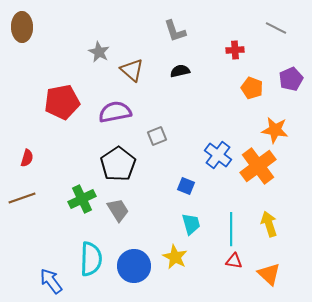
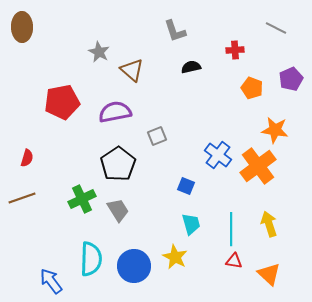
black semicircle: moved 11 px right, 4 px up
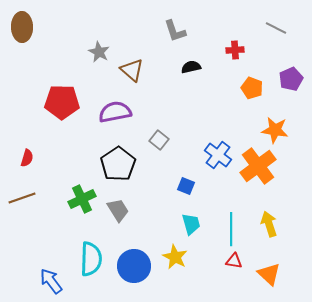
red pentagon: rotated 12 degrees clockwise
gray square: moved 2 px right, 4 px down; rotated 30 degrees counterclockwise
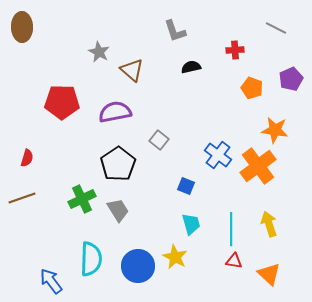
blue circle: moved 4 px right
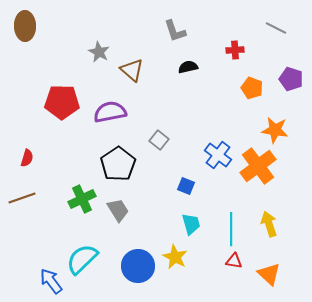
brown ellipse: moved 3 px right, 1 px up
black semicircle: moved 3 px left
purple pentagon: rotated 30 degrees counterclockwise
purple semicircle: moved 5 px left
cyan semicircle: moved 9 px left; rotated 136 degrees counterclockwise
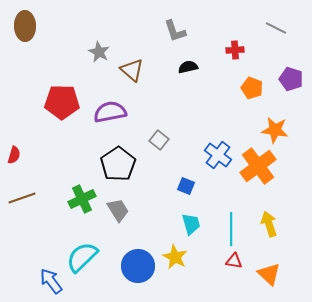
red semicircle: moved 13 px left, 3 px up
cyan semicircle: moved 2 px up
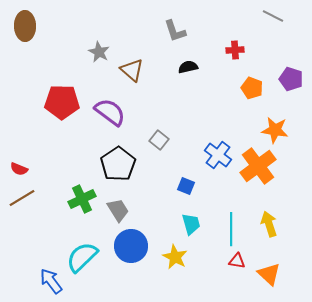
gray line: moved 3 px left, 12 px up
purple semicircle: rotated 48 degrees clockwise
red semicircle: moved 5 px right, 14 px down; rotated 96 degrees clockwise
brown line: rotated 12 degrees counterclockwise
red triangle: moved 3 px right
blue circle: moved 7 px left, 20 px up
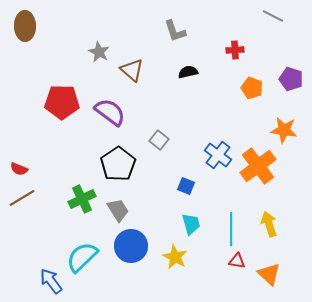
black semicircle: moved 5 px down
orange star: moved 9 px right
